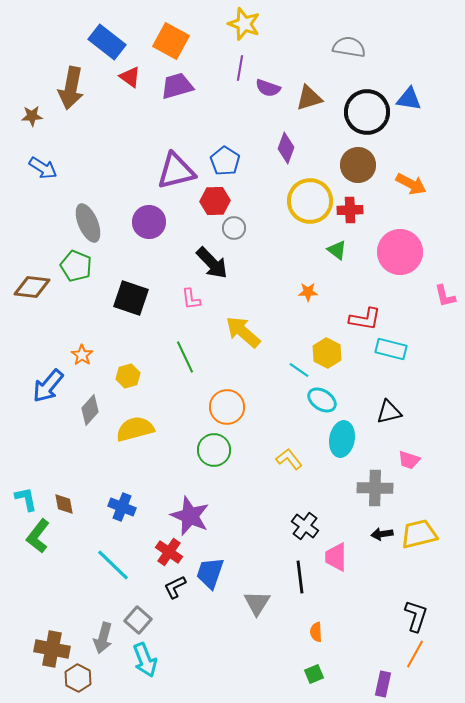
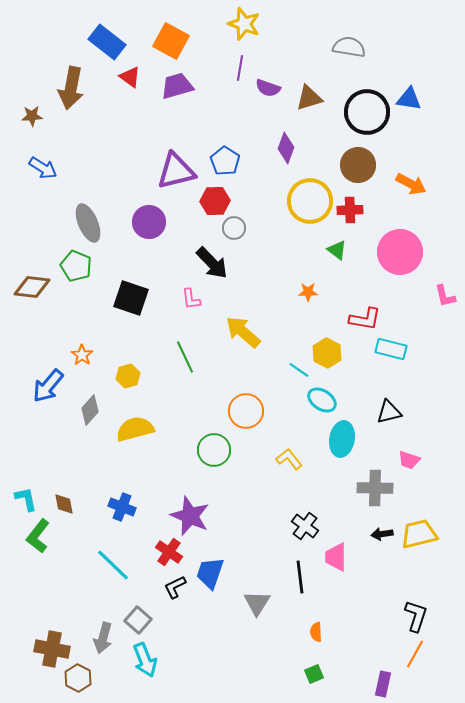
orange circle at (227, 407): moved 19 px right, 4 px down
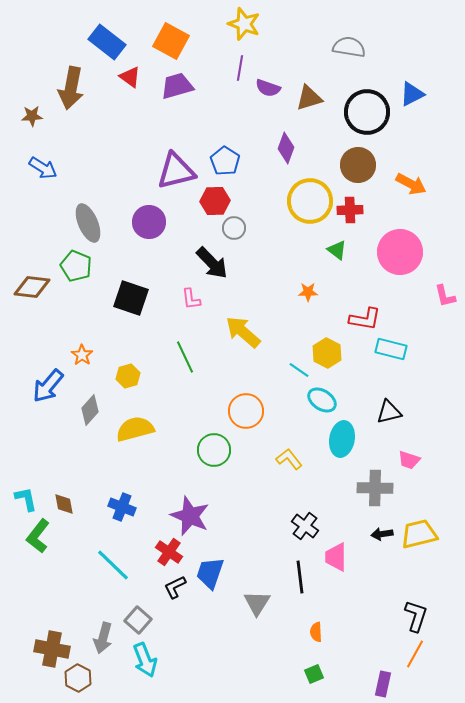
blue triangle at (409, 99): moved 3 px right, 5 px up; rotated 36 degrees counterclockwise
